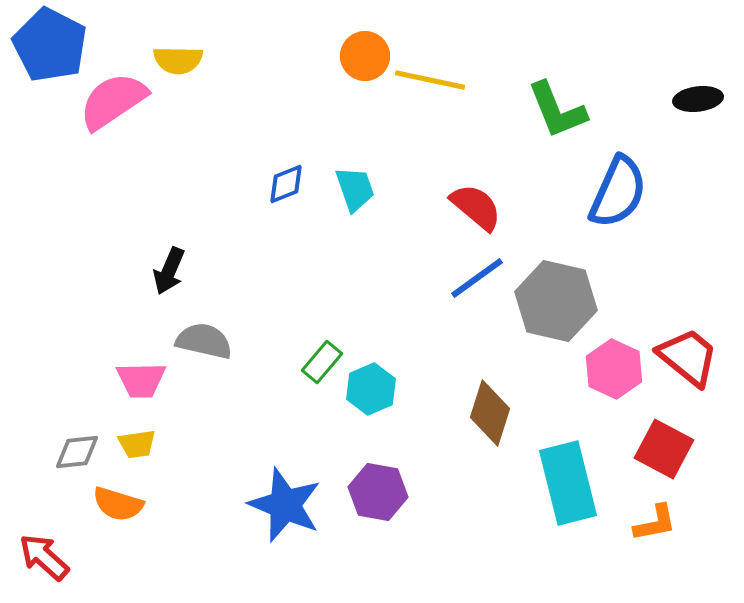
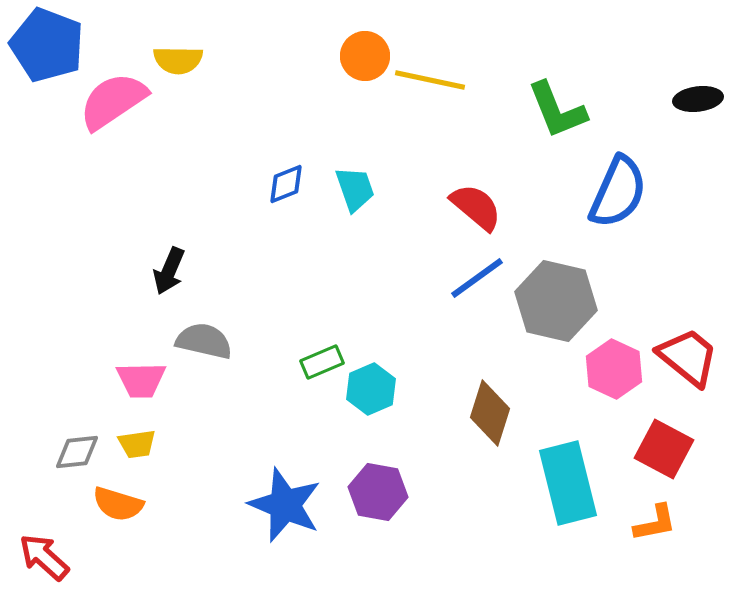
blue pentagon: moved 3 px left; rotated 6 degrees counterclockwise
green rectangle: rotated 27 degrees clockwise
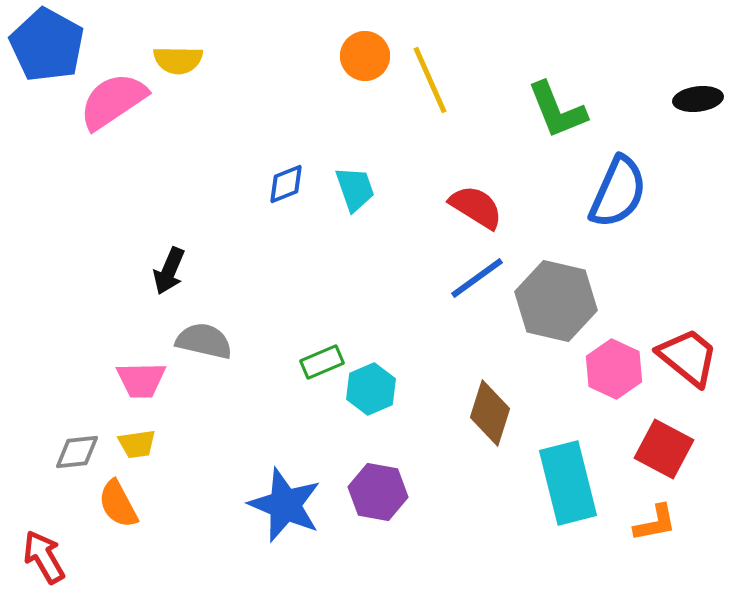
blue pentagon: rotated 8 degrees clockwise
yellow line: rotated 54 degrees clockwise
red semicircle: rotated 8 degrees counterclockwise
orange semicircle: rotated 45 degrees clockwise
red arrow: rotated 18 degrees clockwise
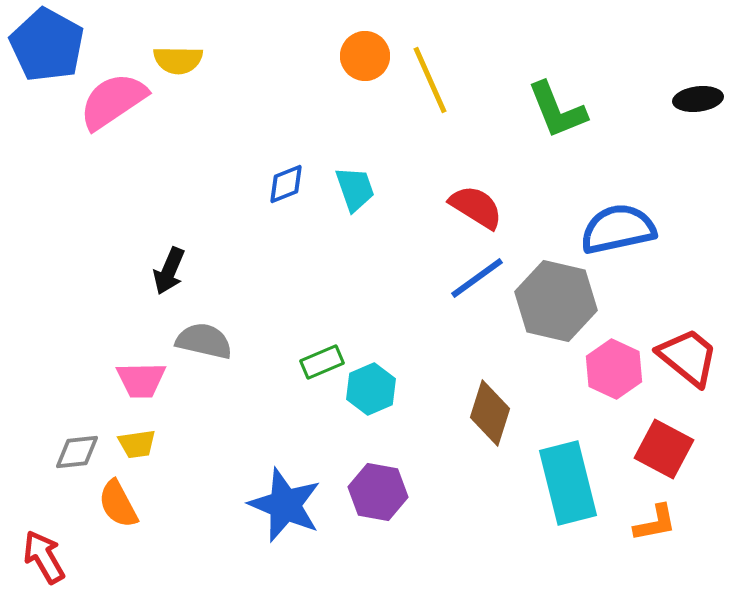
blue semicircle: moved 37 px down; rotated 126 degrees counterclockwise
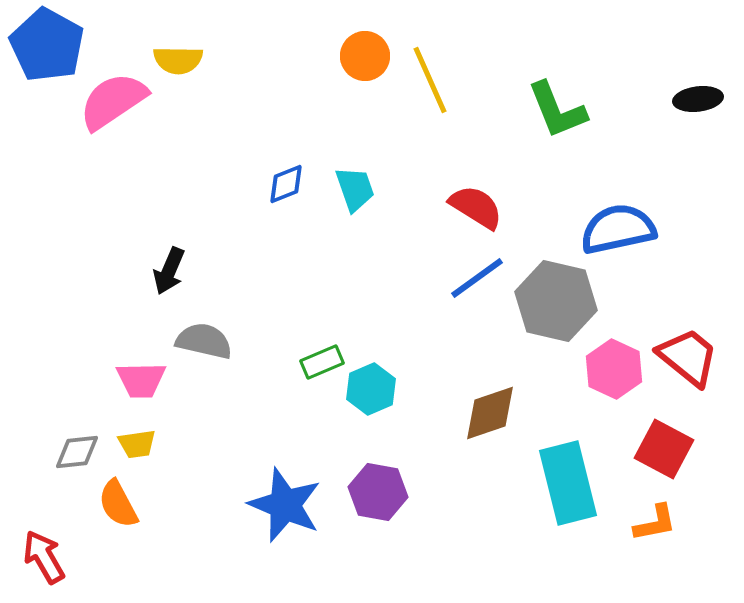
brown diamond: rotated 54 degrees clockwise
